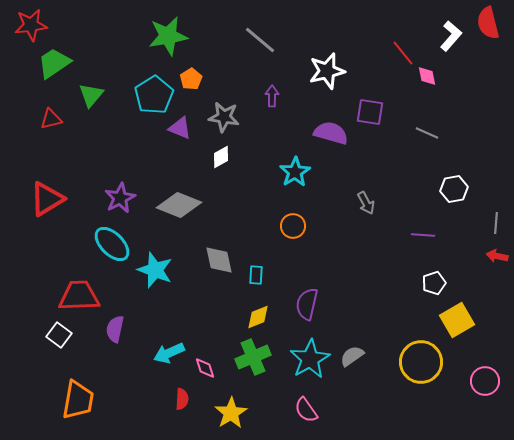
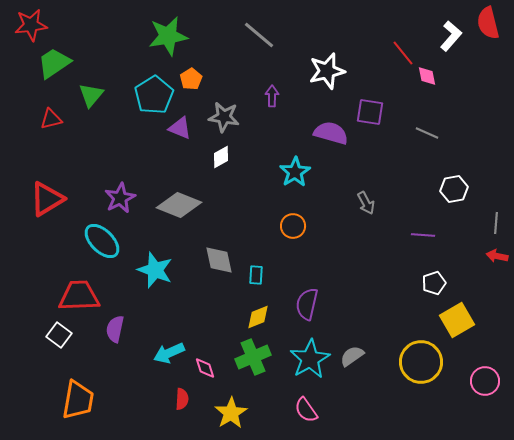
gray line at (260, 40): moved 1 px left, 5 px up
cyan ellipse at (112, 244): moved 10 px left, 3 px up
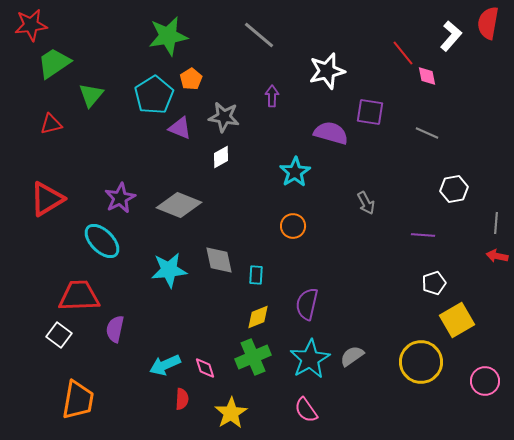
red semicircle at (488, 23): rotated 24 degrees clockwise
red triangle at (51, 119): moved 5 px down
cyan star at (155, 270): moved 14 px right; rotated 27 degrees counterclockwise
cyan arrow at (169, 353): moved 4 px left, 12 px down
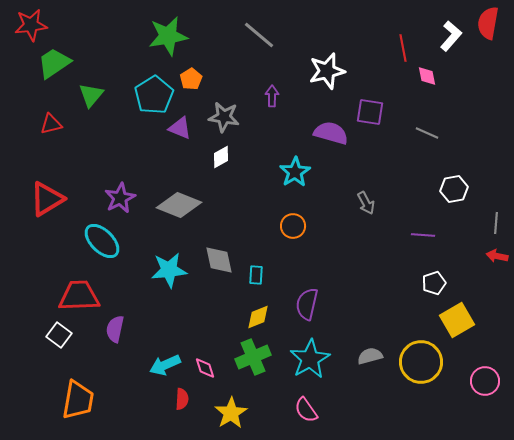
red line at (403, 53): moved 5 px up; rotated 28 degrees clockwise
gray semicircle at (352, 356): moved 18 px right; rotated 20 degrees clockwise
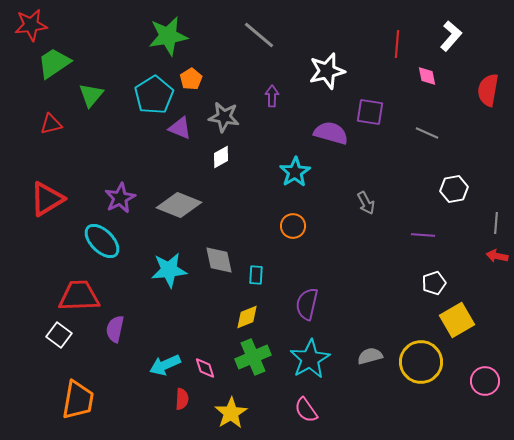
red semicircle at (488, 23): moved 67 px down
red line at (403, 48): moved 6 px left, 4 px up; rotated 16 degrees clockwise
yellow diamond at (258, 317): moved 11 px left
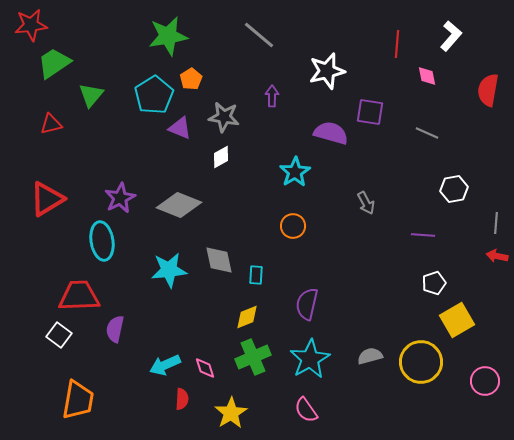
cyan ellipse at (102, 241): rotated 36 degrees clockwise
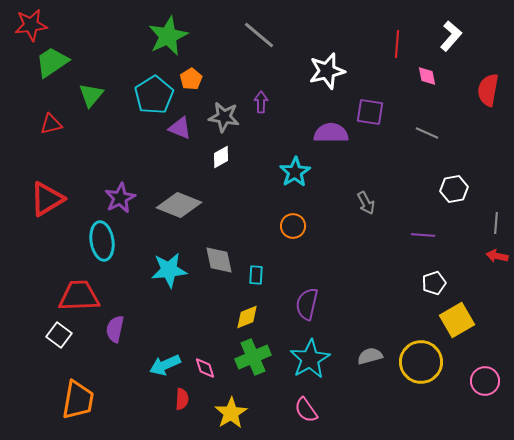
green star at (168, 36): rotated 15 degrees counterclockwise
green trapezoid at (54, 63): moved 2 px left, 1 px up
purple arrow at (272, 96): moved 11 px left, 6 px down
purple semicircle at (331, 133): rotated 16 degrees counterclockwise
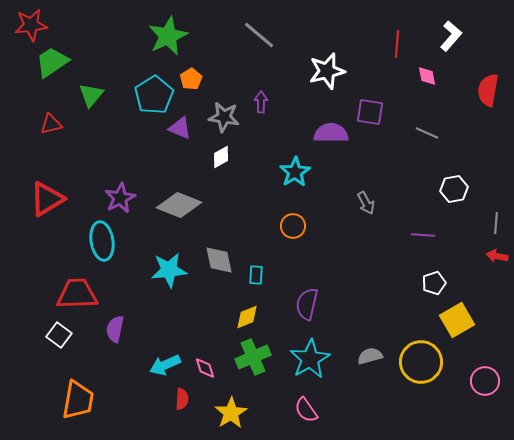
red trapezoid at (79, 296): moved 2 px left, 2 px up
